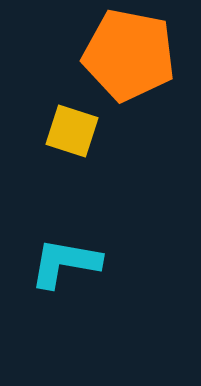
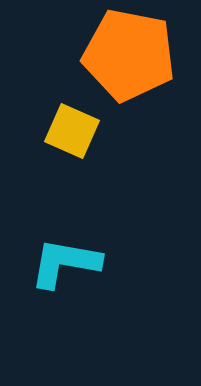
yellow square: rotated 6 degrees clockwise
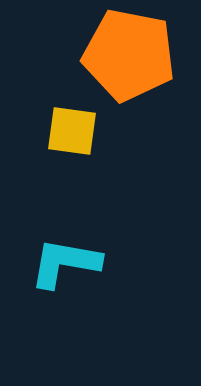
yellow square: rotated 16 degrees counterclockwise
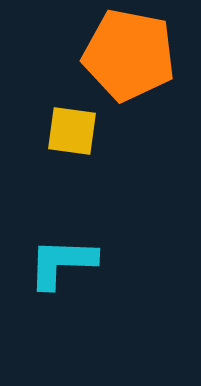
cyan L-shape: moved 3 px left; rotated 8 degrees counterclockwise
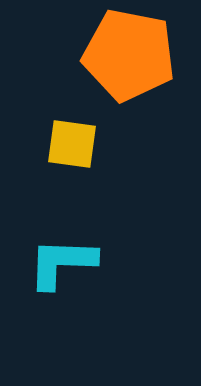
yellow square: moved 13 px down
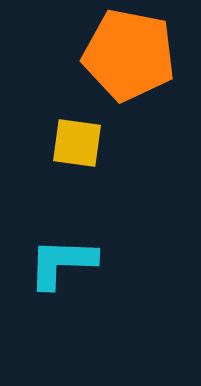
yellow square: moved 5 px right, 1 px up
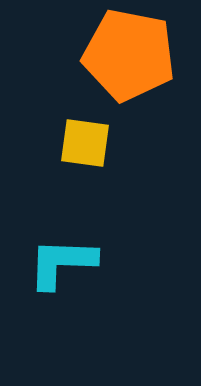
yellow square: moved 8 px right
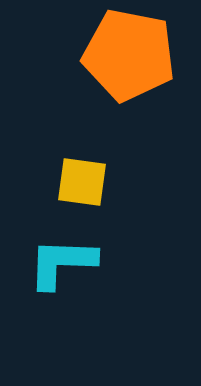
yellow square: moved 3 px left, 39 px down
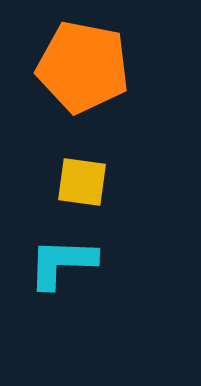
orange pentagon: moved 46 px left, 12 px down
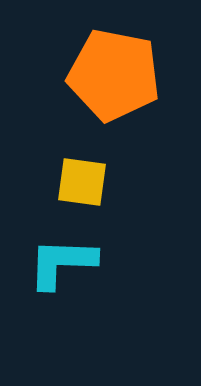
orange pentagon: moved 31 px right, 8 px down
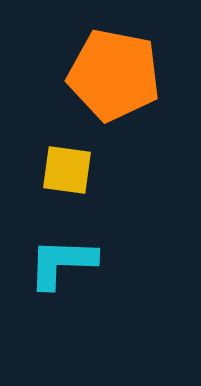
yellow square: moved 15 px left, 12 px up
